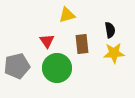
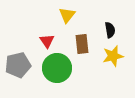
yellow triangle: rotated 36 degrees counterclockwise
yellow star: moved 1 px left, 3 px down; rotated 10 degrees counterclockwise
gray pentagon: moved 1 px right, 1 px up
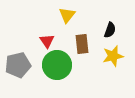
black semicircle: rotated 28 degrees clockwise
green circle: moved 3 px up
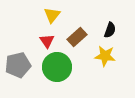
yellow triangle: moved 15 px left
brown rectangle: moved 5 px left, 7 px up; rotated 54 degrees clockwise
yellow star: moved 8 px left; rotated 20 degrees clockwise
green circle: moved 2 px down
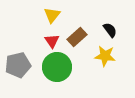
black semicircle: rotated 56 degrees counterclockwise
red triangle: moved 5 px right
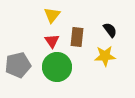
brown rectangle: rotated 42 degrees counterclockwise
yellow star: rotated 10 degrees counterclockwise
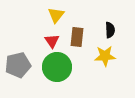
yellow triangle: moved 4 px right
black semicircle: rotated 35 degrees clockwise
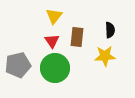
yellow triangle: moved 2 px left, 1 px down
green circle: moved 2 px left, 1 px down
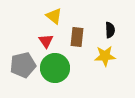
yellow triangle: rotated 30 degrees counterclockwise
red triangle: moved 6 px left
gray pentagon: moved 5 px right
